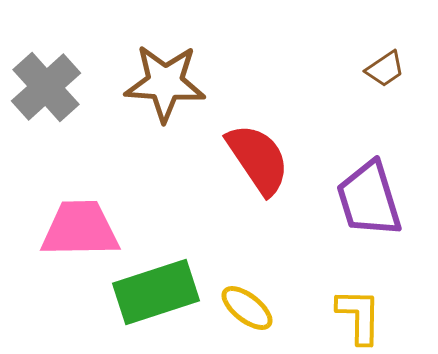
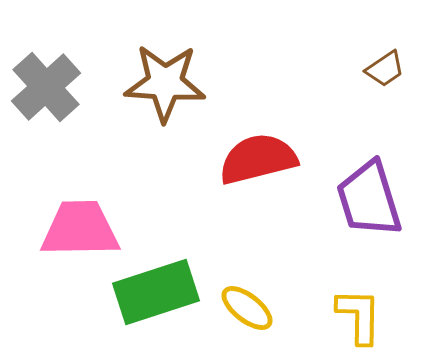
red semicircle: rotated 70 degrees counterclockwise
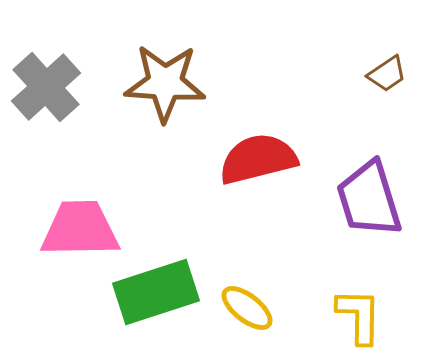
brown trapezoid: moved 2 px right, 5 px down
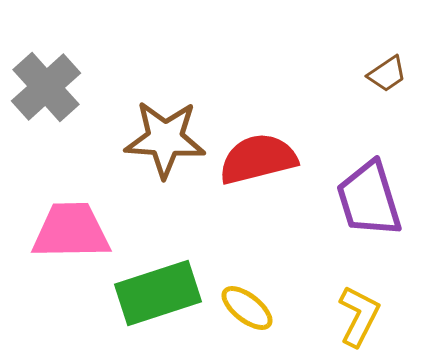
brown star: moved 56 px down
pink trapezoid: moved 9 px left, 2 px down
green rectangle: moved 2 px right, 1 px down
yellow L-shape: rotated 26 degrees clockwise
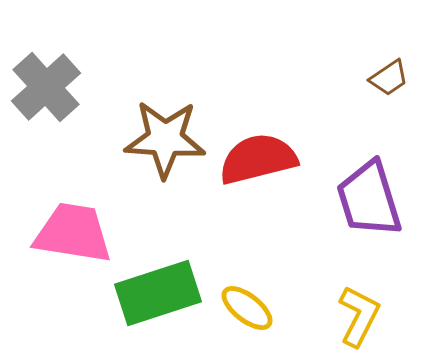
brown trapezoid: moved 2 px right, 4 px down
pink trapezoid: moved 2 px right, 2 px down; rotated 10 degrees clockwise
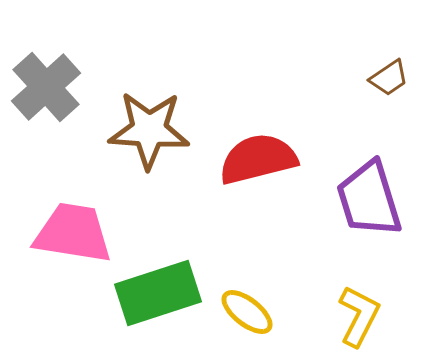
brown star: moved 16 px left, 9 px up
yellow ellipse: moved 4 px down
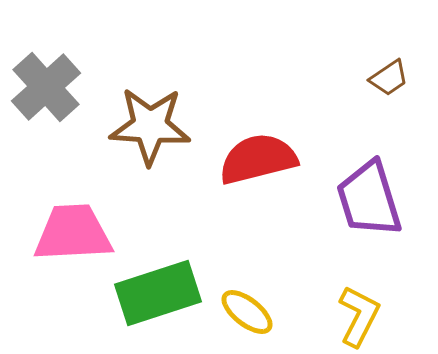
brown star: moved 1 px right, 4 px up
pink trapezoid: rotated 12 degrees counterclockwise
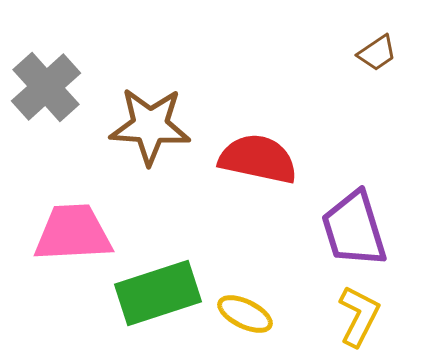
brown trapezoid: moved 12 px left, 25 px up
red semicircle: rotated 26 degrees clockwise
purple trapezoid: moved 15 px left, 30 px down
yellow ellipse: moved 2 px left, 2 px down; rotated 12 degrees counterclockwise
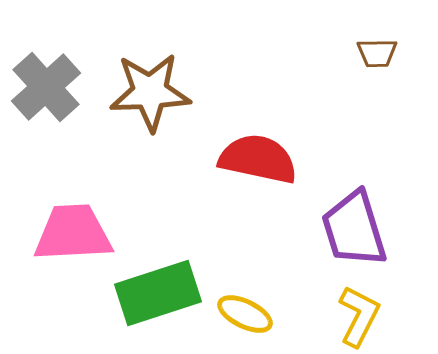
brown trapezoid: rotated 33 degrees clockwise
brown star: moved 34 px up; rotated 6 degrees counterclockwise
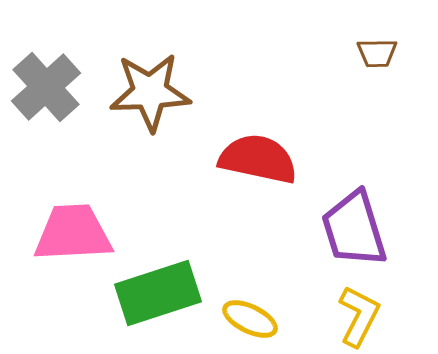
yellow ellipse: moved 5 px right, 5 px down
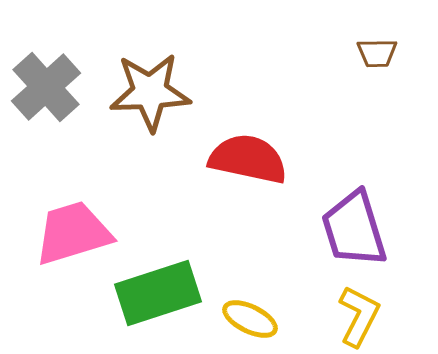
red semicircle: moved 10 px left
pink trapezoid: rotated 14 degrees counterclockwise
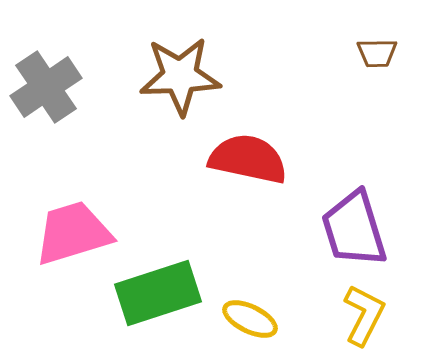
gray cross: rotated 8 degrees clockwise
brown star: moved 30 px right, 16 px up
yellow L-shape: moved 5 px right, 1 px up
